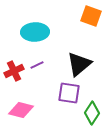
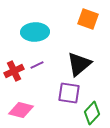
orange square: moved 3 px left, 3 px down
green diamond: rotated 10 degrees clockwise
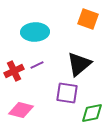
purple square: moved 2 px left
green diamond: rotated 35 degrees clockwise
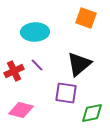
orange square: moved 2 px left, 1 px up
purple line: rotated 72 degrees clockwise
purple square: moved 1 px left
